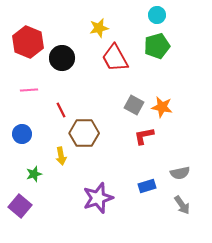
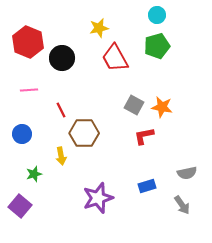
gray semicircle: moved 7 px right
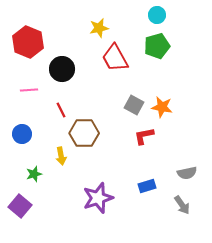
black circle: moved 11 px down
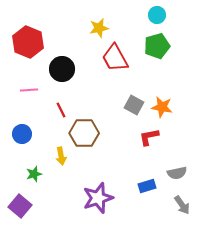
red L-shape: moved 5 px right, 1 px down
gray semicircle: moved 10 px left
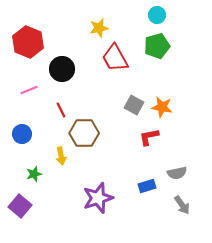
pink line: rotated 18 degrees counterclockwise
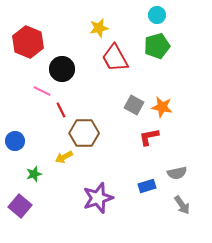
pink line: moved 13 px right, 1 px down; rotated 48 degrees clockwise
blue circle: moved 7 px left, 7 px down
yellow arrow: moved 3 px right, 1 px down; rotated 72 degrees clockwise
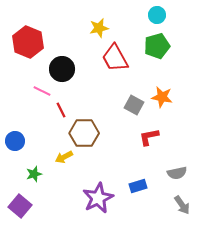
orange star: moved 10 px up
blue rectangle: moved 9 px left
purple star: rotated 8 degrees counterclockwise
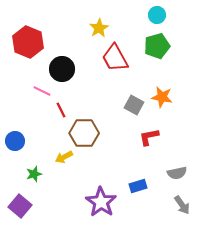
yellow star: rotated 18 degrees counterclockwise
purple star: moved 3 px right, 4 px down; rotated 12 degrees counterclockwise
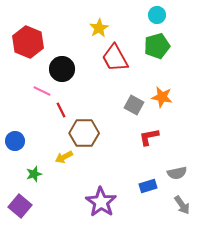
blue rectangle: moved 10 px right
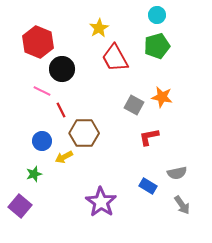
red hexagon: moved 10 px right
blue circle: moved 27 px right
blue rectangle: rotated 48 degrees clockwise
